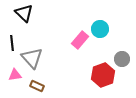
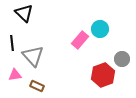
gray triangle: moved 1 px right, 2 px up
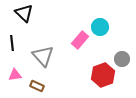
cyan circle: moved 2 px up
gray triangle: moved 10 px right
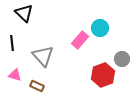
cyan circle: moved 1 px down
pink triangle: rotated 24 degrees clockwise
